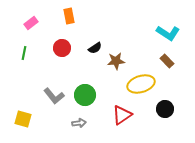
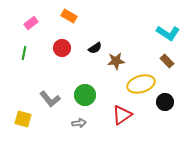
orange rectangle: rotated 49 degrees counterclockwise
gray L-shape: moved 4 px left, 3 px down
black circle: moved 7 px up
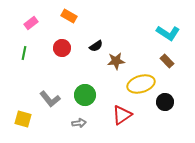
black semicircle: moved 1 px right, 2 px up
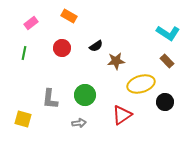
gray L-shape: rotated 45 degrees clockwise
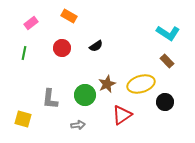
brown star: moved 9 px left, 23 px down; rotated 18 degrees counterclockwise
gray arrow: moved 1 px left, 2 px down
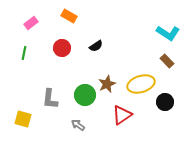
gray arrow: rotated 136 degrees counterclockwise
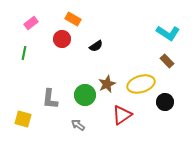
orange rectangle: moved 4 px right, 3 px down
red circle: moved 9 px up
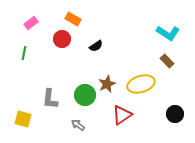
black circle: moved 10 px right, 12 px down
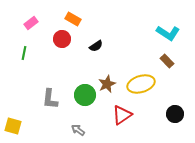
yellow square: moved 10 px left, 7 px down
gray arrow: moved 5 px down
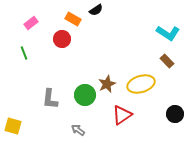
black semicircle: moved 36 px up
green line: rotated 32 degrees counterclockwise
